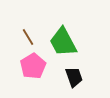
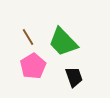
green trapezoid: rotated 16 degrees counterclockwise
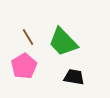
pink pentagon: moved 9 px left
black trapezoid: rotated 60 degrees counterclockwise
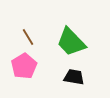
green trapezoid: moved 8 px right
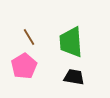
brown line: moved 1 px right
green trapezoid: rotated 40 degrees clockwise
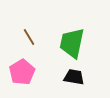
green trapezoid: moved 1 px right, 1 px down; rotated 16 degrees clockwise
pink pentagon: moved 2 px left, 6 px down
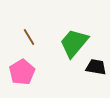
green trapezoid: moved 2 px right; rotated 28 degrees clockwise
black trapezoid: moved 22 px right, 10 px up
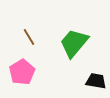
black trapezoid: moved 14 px down
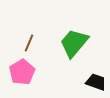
brown line: moved 6 px down; rotated 54 degrees clockwise
black trapezoid: moved 1 px down; rotated 10 degrees clockwise
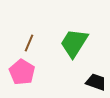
green trapezoid: rotated 8 degrees counterclockwise
pink pentagon: rotated 10 degrees counterclockwise
